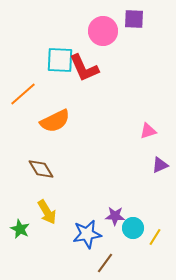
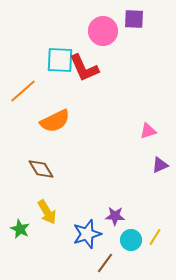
orange line: moved 3 px up
cyan circle: moved 2 px left, 12 px down
blue star: rotated 8 degrees counterclockwise
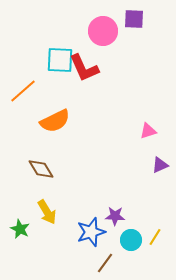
blue star: moved 4 px right, 2 px up
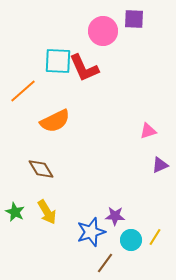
cyan square: moved 2 px left, 1 px down
green star: moved 5 px left, 17 px up
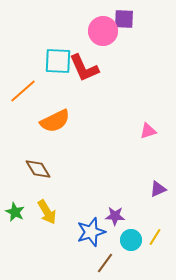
purple square: moved 10 px left
purple triangle: moved 2 px left, 24 px down
brown diamond: moved 3 px left
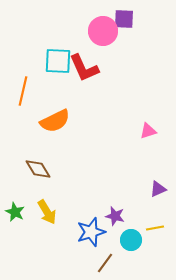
orange line: rotated 36 degrees counterclockwise
purple star: rotated 12 degrees clockwise
yellow line: moved 9 px up; rotated 48 degrees clockwise
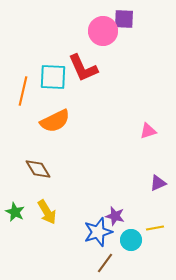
cyan square: moved 5 px left, 16 px down
red L-shape: moved 1 px left
purple triangle: moved 6 px up
blue star: moved 7 px right
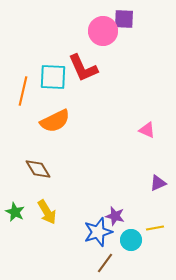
pink triangle: moved 1 px left, 1 px up; rotated 42 degrees clockwise
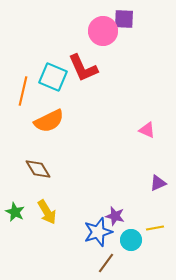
cyan square: rotated 20 degrees clockwise
orange semicircle: moved 6 px left
brown line: moved 1 px right
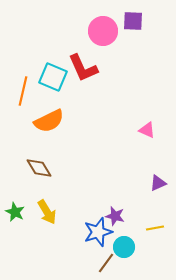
purple square: moved 9 px right, 2 px down
brown diamond: moved 1 px right, 1 px up
cyan circle: moved 7 px left, 7 px down
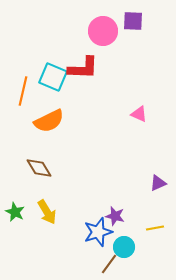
red L-shape: rotated 64 degrees counterclockwise
pink triangle: moved 8 px left, 16 px up
brown line: moved 3 px right, 1 px down
